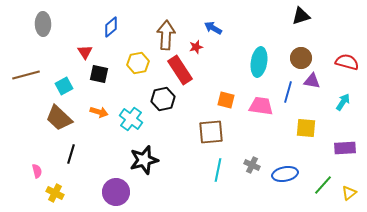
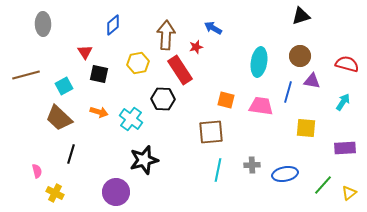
blue diamond: moved 2 px right, 2 px up
brown circle: moved 1 px left, 2 px up
red semicircle: moved 2 px down
black hexagon: rotated 15 degrees clockwise
gray cross: rotated 28 degrees counterclockwise
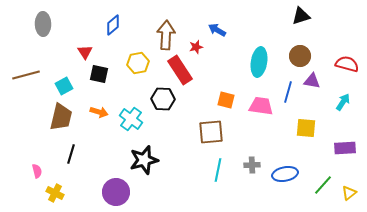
blue arrow: moved 4 px right, 2 px down
brown trapezoid: moved 2 px right, 1 px up; rotated 120 degrees counterclockwise
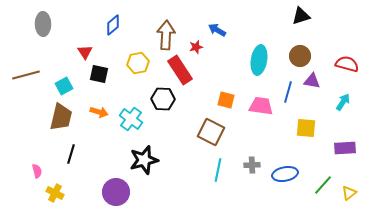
cyan ellipse: moved 2 px up
brown square: rotated 32 degrees clockwise
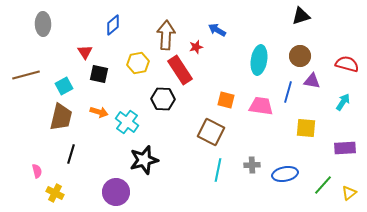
cyan cross: moved 4 px left, 3 px down
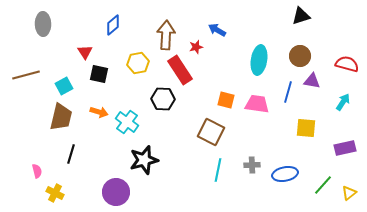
pink trapezoid: moved 4 px left, 2 px up
purple rectangle: rotated 10 degrees counterclockwise
